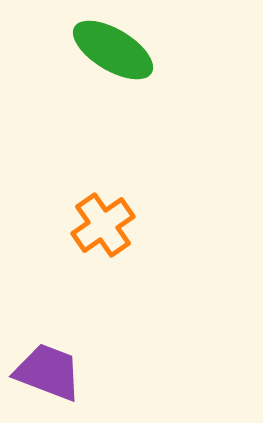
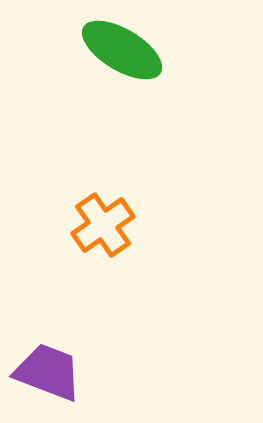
green ellipse: moved 9 px right
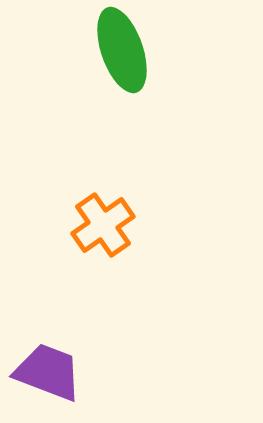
green ellipse: rotated 40 degrees clockwise
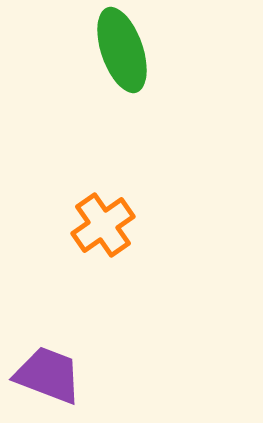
purple trapezoid: moved 3 px down
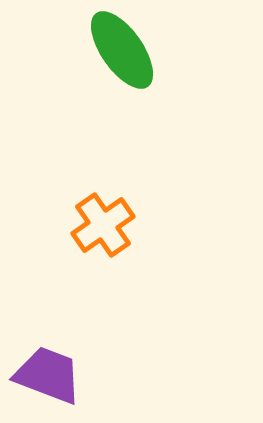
green ellipse: rotated 16 degrees counterclockwise
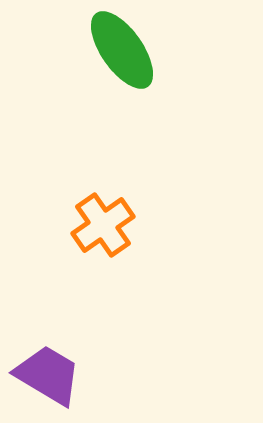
purple trapezoid: rotated 10 degrees clockwise
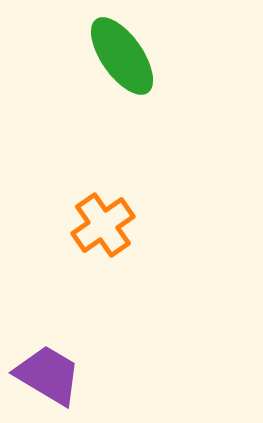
green ellipse: moved 6 px down
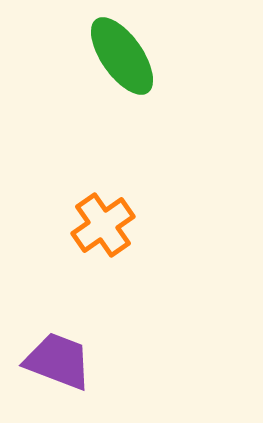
purple trapezoid: moved 10 px right, 14 px up; rotated 10 degrees counterclockwise
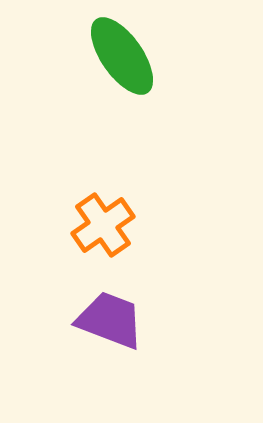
purple trapezoid: moved 52 px right, 41 px up
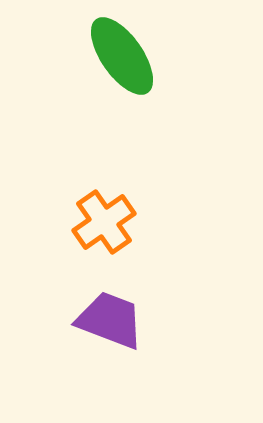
orange cross: moved 1 px right, 3 px up
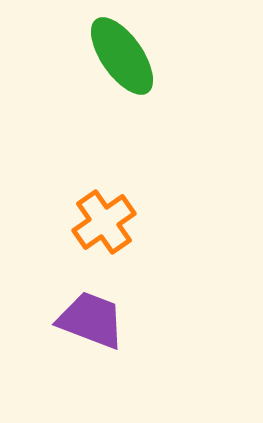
purple trapezoid: moved 19 px left
